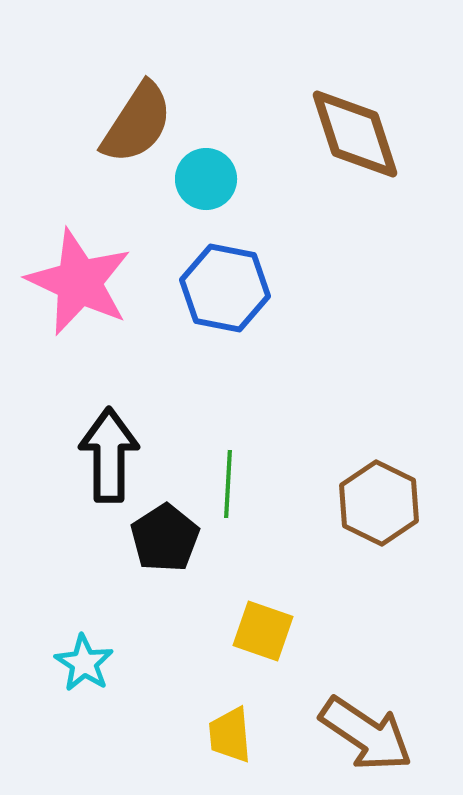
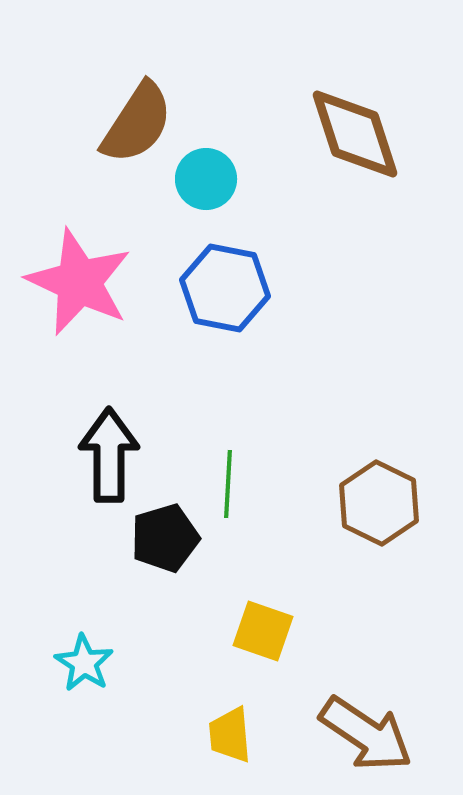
black pentagon: rotated 16 degrees clockwise
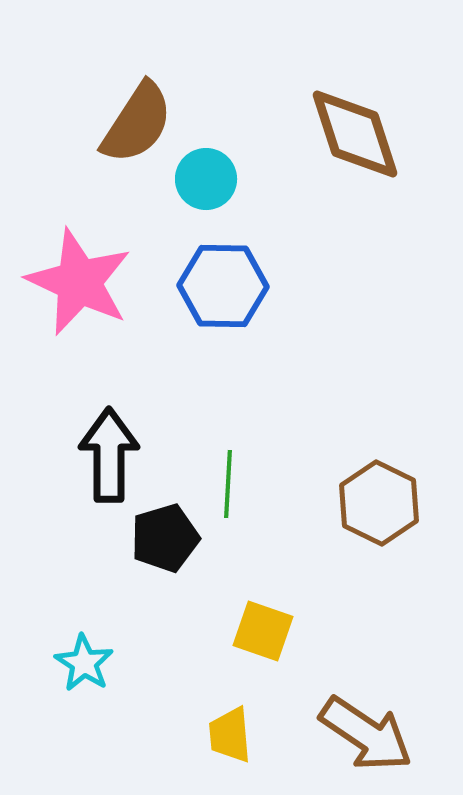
blue hexagon: moved 2 px left, 2 px up; rotated 10 degrees counterclockwise
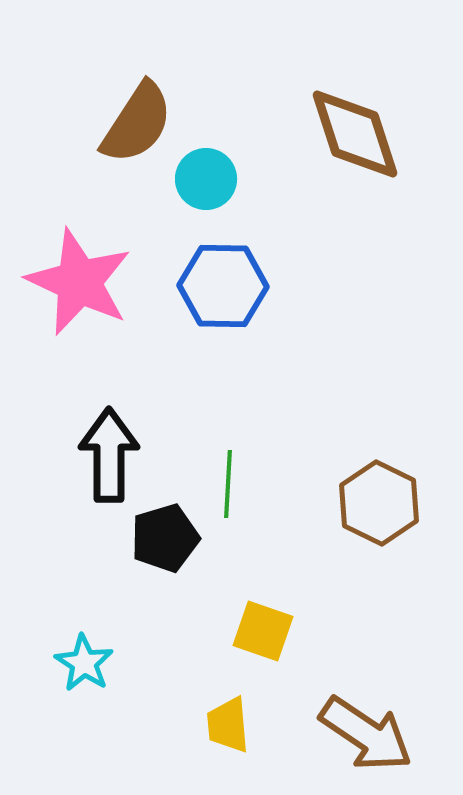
yellow trapezoid: moved 2 px left, 10 px up
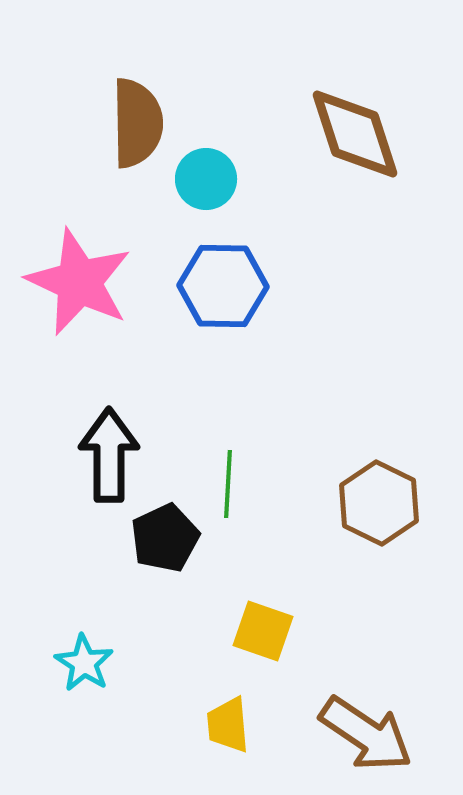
brown semicircle: rotated 34 degrees counterclockwise
black pentagon: rotated 8 degrees counterclockwise
